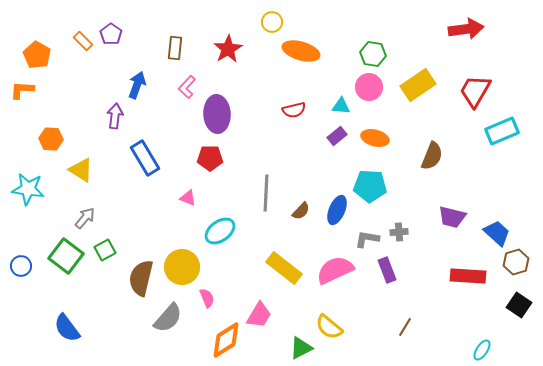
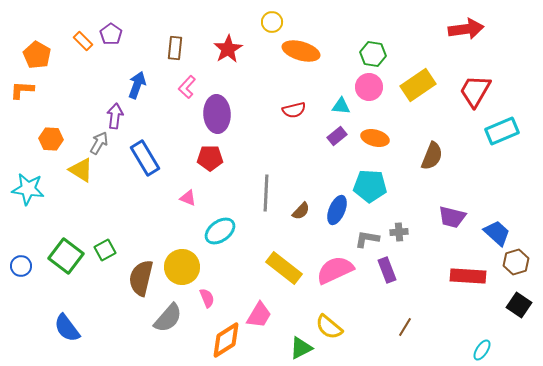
gray arrow at (85, 218): moved 14 px right, 75 px up; rotated 10 degrees counterclockwise
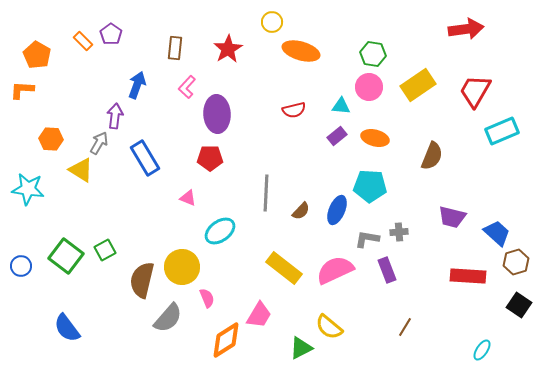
brown semicircle at (141, 278): moved 1 px right, 2 px down
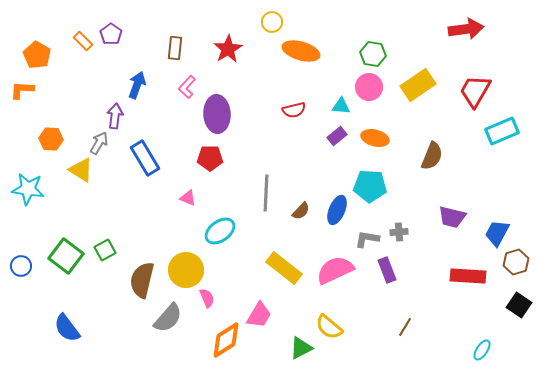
blue trapezoid at (497, 233): rotated 104 degrees counterclockwise
yellow circle at (182, 267): moved 4 px right, 3 px down
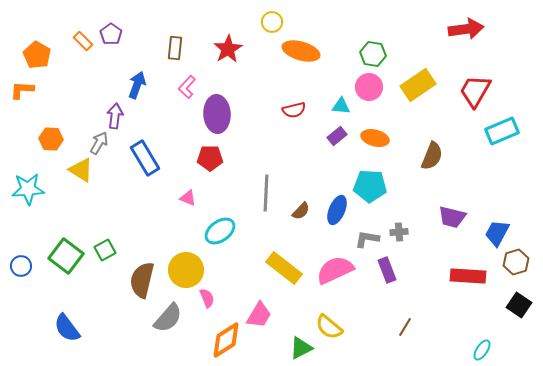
cyan star at (28, 189): rotated 12 degrees counterclockwise
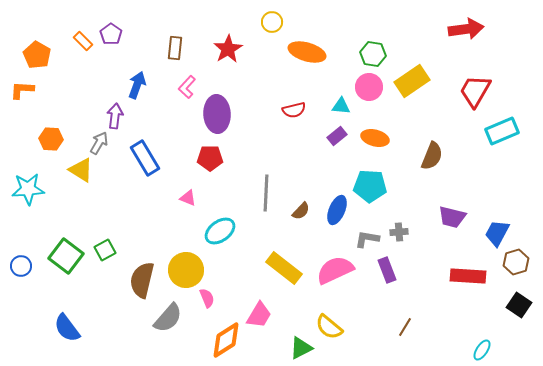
orange ellipse at (301, 51): moved 6 px right, 1 px down
yellow rectangle at (418, 85): moved 6 px left, 4 px up
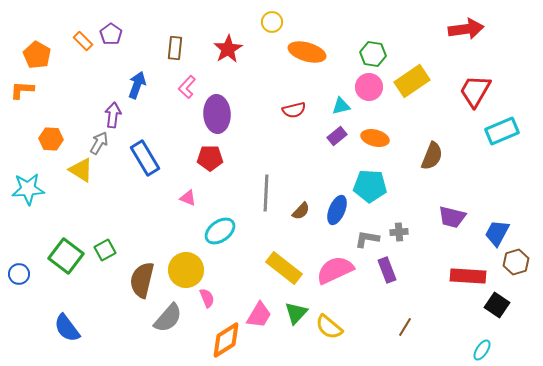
cyan triangle at (341, 106): rotated 18 degrees counterclockwise
purple arrow at (115, 116): moved 2 px left, 1 px up
blue circle at (21, 266): moved 2 px left, 8 px down
black square at (519, 305): moved 22 px left
green triangle at (301, 348): moved 5 px left, 35 px up; rotated 20 degrees counterclockwise
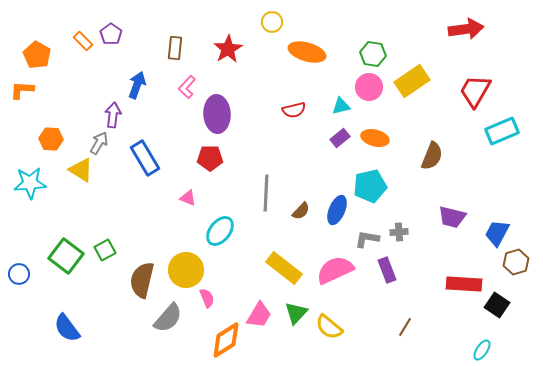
purple rectangle at (337, 136): moved 3 px right, 2 px down
cyan pentagon at (370, 186): rotated 16 degrees counterclockwise
cyan star at (28, 189): moved 2 px right, 6 px up
cyan ellipse at (220, 231): rotated 16 degrees counterclockwise
red rectangle at (468, 276): moved 4 px left, 8 px down
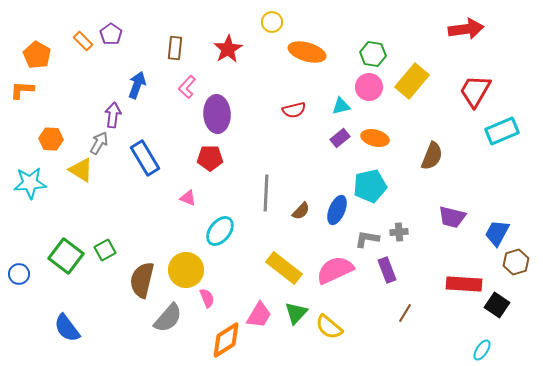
yellow rectangle at (412, 81): rotated 16 degrees counterclockwise
brown line at (405, 327): moved 14 px up
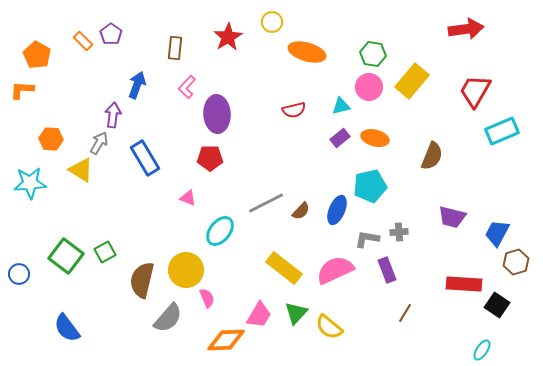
red star at (228, 49): moved 12 px up
gray line at (266, 193): moved 10 px down; rotated 60 degrees clockwise
green square at (105, 250): moved 2 px down
orange diamond at (226, 340): rotated 30 degrees clockwise
